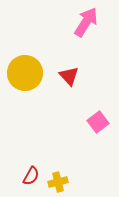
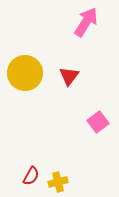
red triangle: rotated 20 degrees clockwise
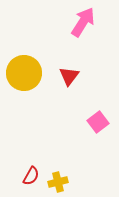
pink arrow: moved 3 px left
yellow circle: moved 1 px left
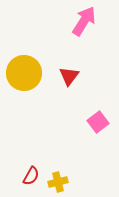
pink arrow: moved 1 px right, 1 px up
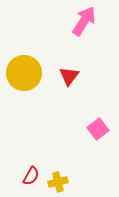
pink square: moved 7 px down
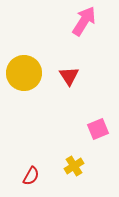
red triangle: rotated 10 degrees counterclockwise
pink square: rotated 15 degrees clockwise
yellow cross: moved 16 px right, 16 px up; rotated 18 degrees counterclockwise
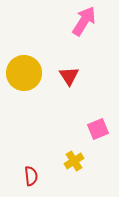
yellow cross: moved 5 px up
red semicircle: rotated 36 degrees counterclockwise
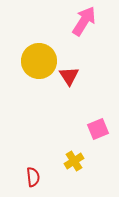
yellow circle: moved 15 px right, 12 px up
red semicircle: moved 2 px right, 1 px down
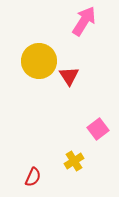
pink square: rotated 15 degrees counterclockwise
red semicircle: rotated 30 degrees clockwise
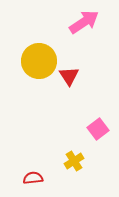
pink arrow: moved 1 px down; rotated 24 degrees clockwise
red semicircle: moved 1 px down; rotated 120 degrees counterclockwise
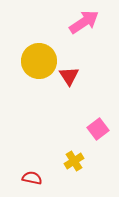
red semicircle: moved 1 px left; rotated 18 degrees clockwise
